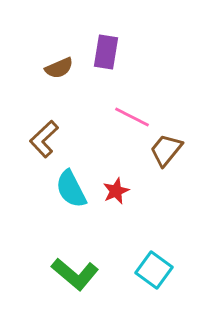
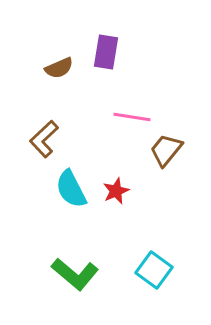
pink line: rotated 18 degrees counterclockwise
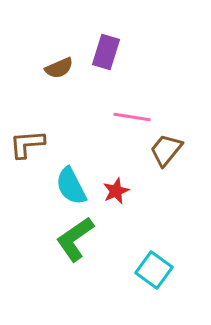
purple rectangle: rotated 8 degrees clockwise
brown L-shape: moved 17 px left, 5 px down; rotated 39 degrees clockwise
cyan semicircle: moved 3 px up
green L-shape: moved 35 px up; rotated 105 degrees clockwise
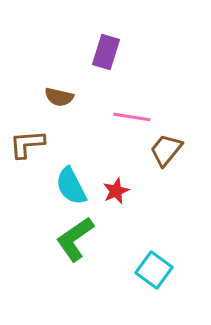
brown semicircle: moved 29 px down; rotated 36 degrees clockwise
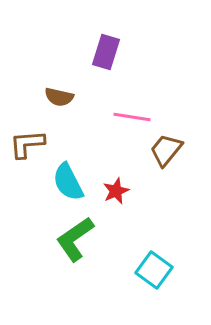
cyan semicircle: moved 3 px left, 4 px up
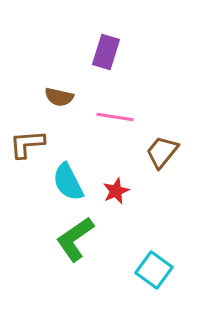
pink line: moved 17 px left
brown trapezoid: moved 4 px left, 2 px down
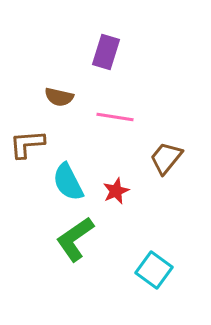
brown trapezoid: moved 4 px right, 6 px down
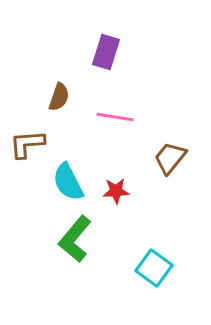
brown semicircle: rotated 84 degrees counterclockwise
brown trapezoid: moved 4 px right
red star: rotated 20 degrees clockwise
green L-shape: rotated 15 degrees counterclockwise
cyan square: moved 2 px up
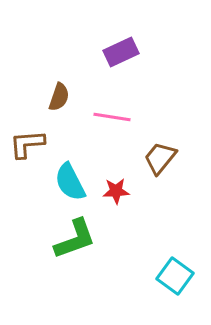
purple rectangle: moved 15 px right; rotated 48 degrees clockwise
pink line: moved 3 px left
brown trapezoid: moved 10 px left
cyan semicircle: moved 2 px right
green L-shape: rotated 150 degrees counterclockwise
cyan square: moved 21 px right, 8 px down
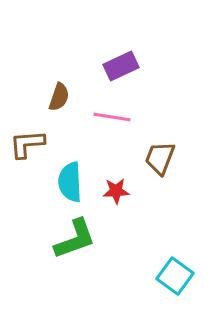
purple rectangle: moved 14 px down
brown trapezoid: rotated 18 degrees counterclockwise
cyan semicircle: rotated 24 degrees clockwise
